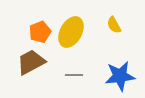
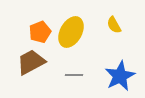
blue star: rotated 20 degrees counterclockwise
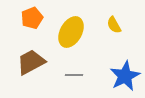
orange pentagon: moved 8 px left, 14 px up
blue star: moved 5 px right
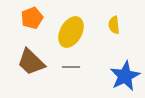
yellow semicircle: rotated 24 degrees clockwise
brown trapezoid: rotated 108 degrees counterclockwise
gray line: moved 3 px left, 8 px up
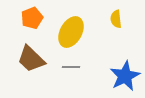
yellow semicircle: moved 2 px right, 6 px up
brown trapezoid: moved 3 px up
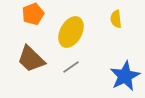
orange pentagon: moved 1 px right, 4 px up
gray line: rotated 36 degrees counterclockwise
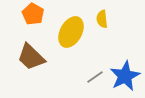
orange pentagon: rotated 20 degrees counterclockwise
yellow semicircle: moved 14 px left
brown trapezoid: moved 2 px up
gray line: moved 24 px right, 10 px down
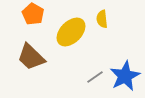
yellow ellipse: rotated 16 degrees clockwise
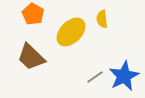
blue star: moved 1 px left
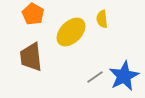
brown trapezoid: rotated 40 degrees clockwise
